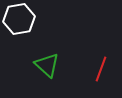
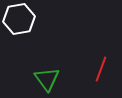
green triangle: moved 14 px down; rotated 12 degrees clockwise
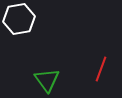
green triangle: moved 1 px down
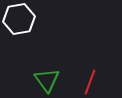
red line: moved 11 px left, 13 px down
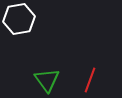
red line: moved 2 px up
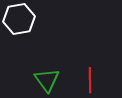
red line: rotated 20 degrees counterclockwise
